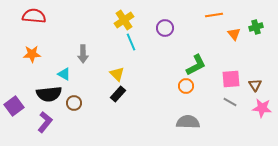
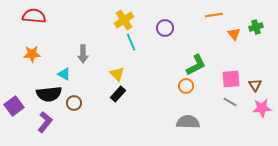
pink star: rotated 12 degrees counterclockwise
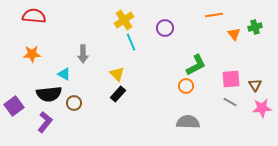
green cross: moved 1 px left
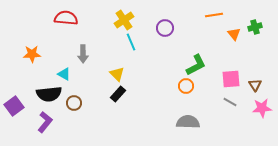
red semicircle: moved 32 px right, 2 px down
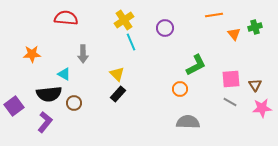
orange circle: moved 6 px left, 3 px down
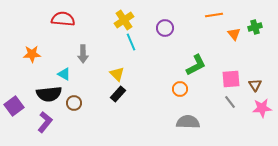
red semicircle: moved 3 px left, 1 px down
gray line: rotated 24 degrees clockwise
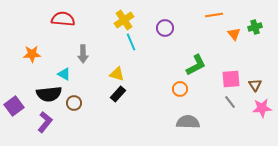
yellow triangle: rotated 28 degrees counterclockwise
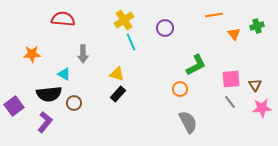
green cross: moved 2 px right, 1 px up
gray semicircle: rotated 60 degrees clockwise
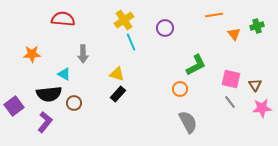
pink square: rotated 18 degrees clockwise
